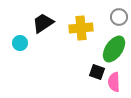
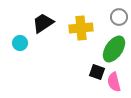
pink semicircle: rotated 12 degrees counterclockwise
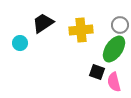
gray circle: moved 1 px right, 8 px down
yellow cross: moved 2 px down
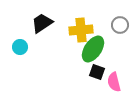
black trapezoid: moved 1 px left
cyan circle: moved 4 px down
green ellipse: moved 21 px left
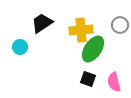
black square: moved 9 px left, 7 px down
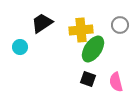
pink semicircle: moved 2 px right
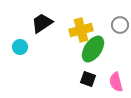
yellow cross: rotated 10 degrees counterclockwise
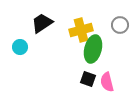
green ellipse: rotated 20 degrees counterclockwise
pink semicircle: moved 9 px left
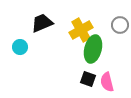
black trapezoid: rotated 10 degrees clockwise
yellow cross: rotated 15 degrees counterclockwise
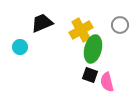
black square: moved 2 px right, 4 px up
